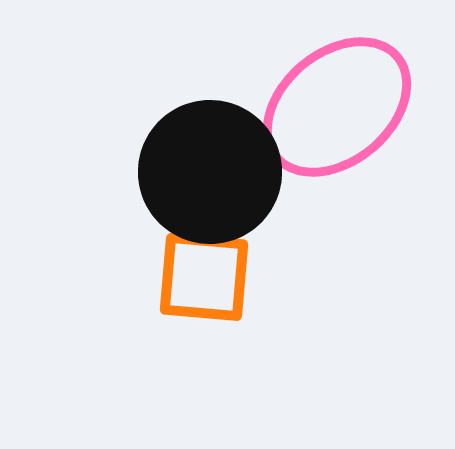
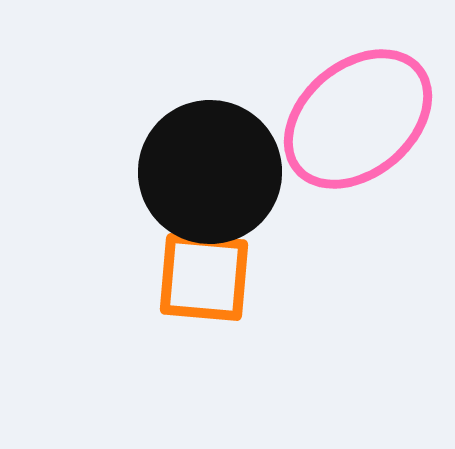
pink ellipse: moved 21 px right, 12 px down
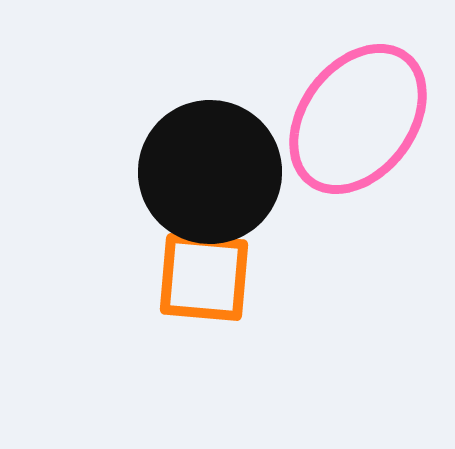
pink ellipse: rotated 13 degrees counterclockwise
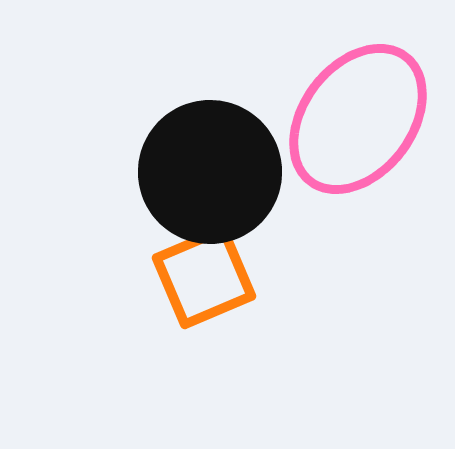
orange square: rotated 28 degrees counterclockwise
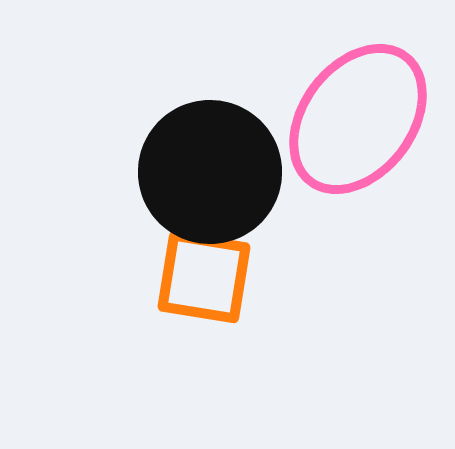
orange square: rotated 32 degrees clockwise
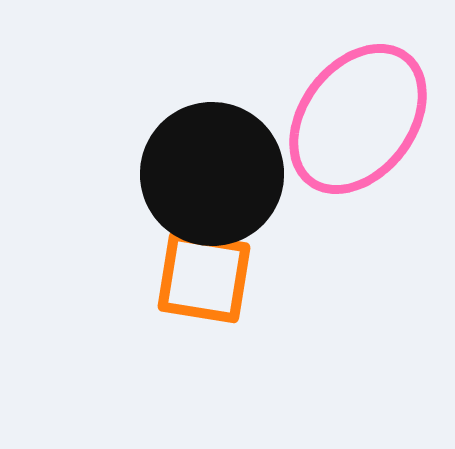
black circle: moved 2 px right, 2 px down
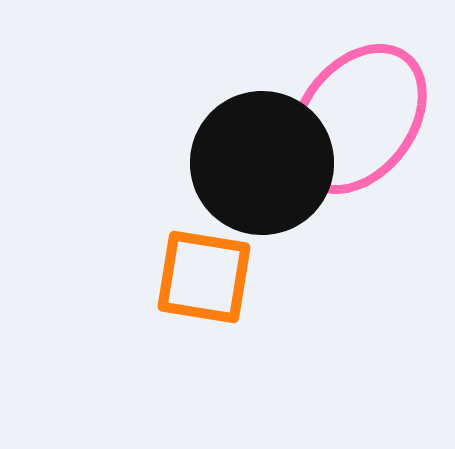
black circle: moved 50 px right, 11 px up
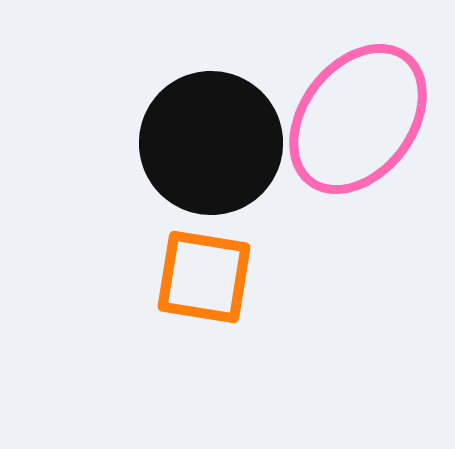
black circle: moved 51 px left, 20 px up
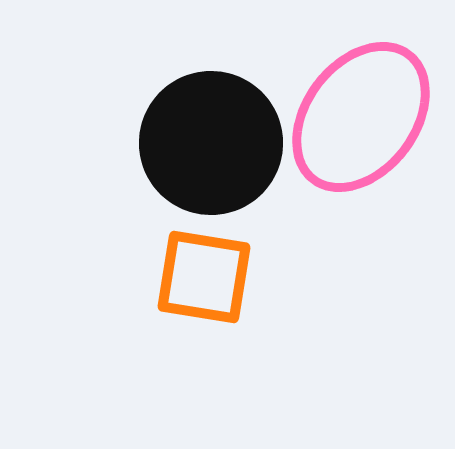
pink ellipse: moved 3 px right, 2 px up
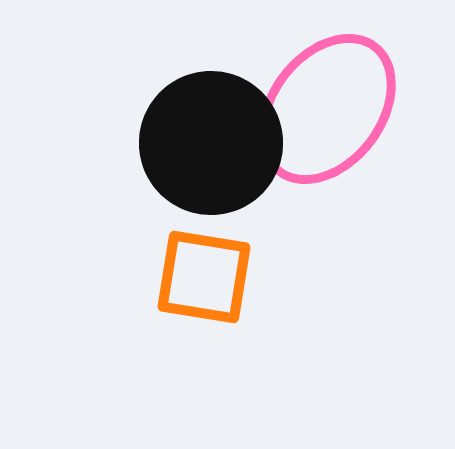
pink ellipse: moved 34 px left, 8 px up
